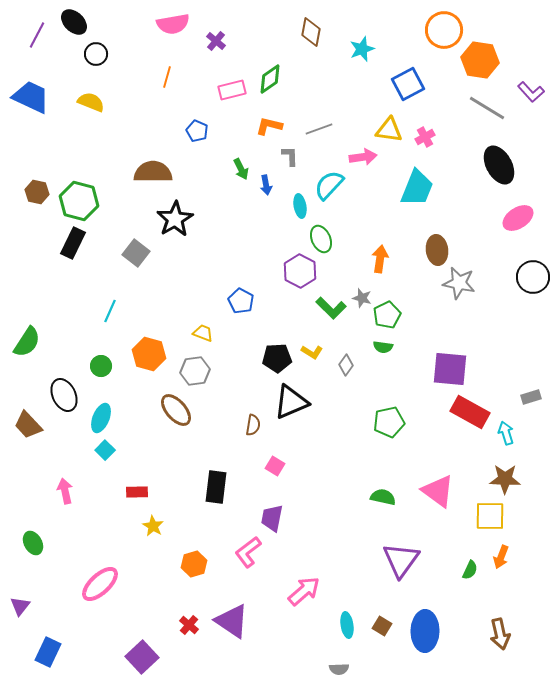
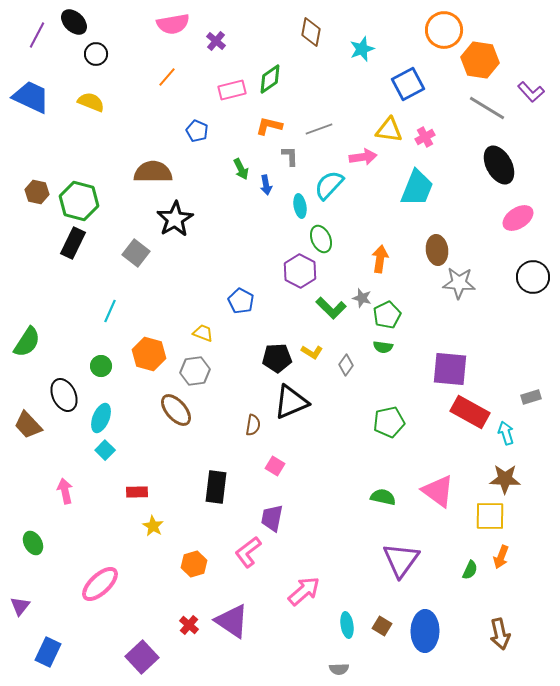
orange line at (167, 77): rotated 25 degrees clockwise
gray star at (459, 283): rotated 8 degrees counterclockwise
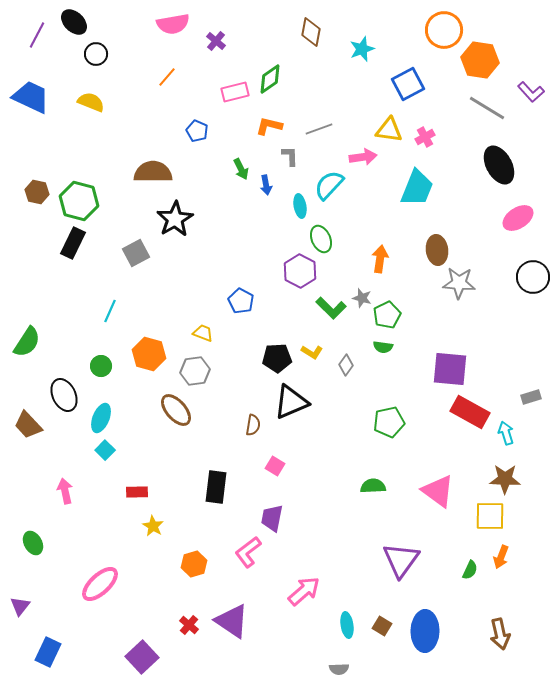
pink rectangle at (232, 90): moved 3 px right, 2 px down
gray square at (136, 253): rotated 24 degrees clockwise
green semicircle at (383, 497): moved 10 px left, 11 px up; rotated 15 degrees counterclockwise
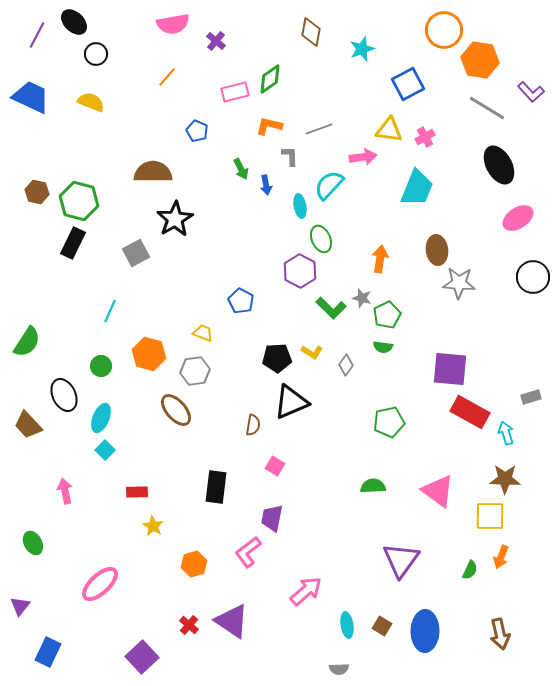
pink arrow at (304, 591): moved 2 px right
